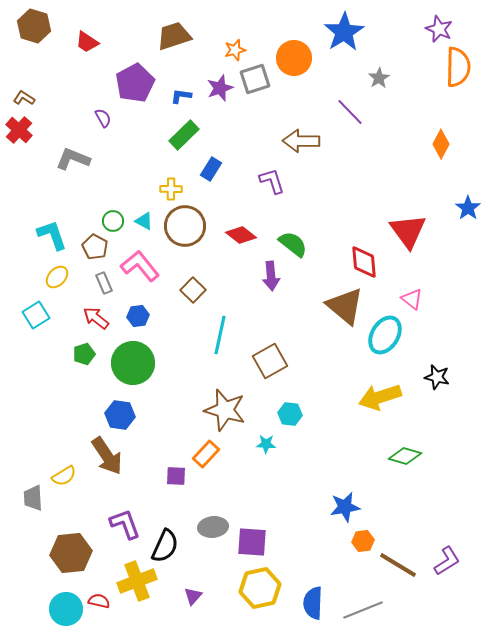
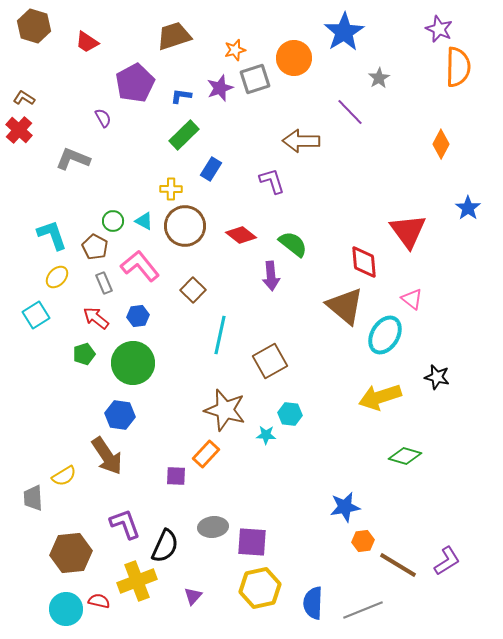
cyan star at (266, 444): moved 9 px up
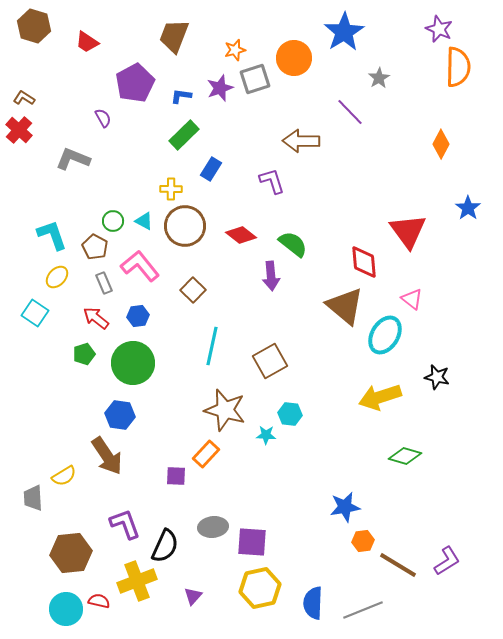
brown trapezoid at (174, 36): rotated 51 degrees counterclockwise
cyan square at (36, 315): moved 1 px left, 2 px up; rotated 24 degrees counterclockwise
cyan line at (220, 335): moved 8 px left, 11 px down
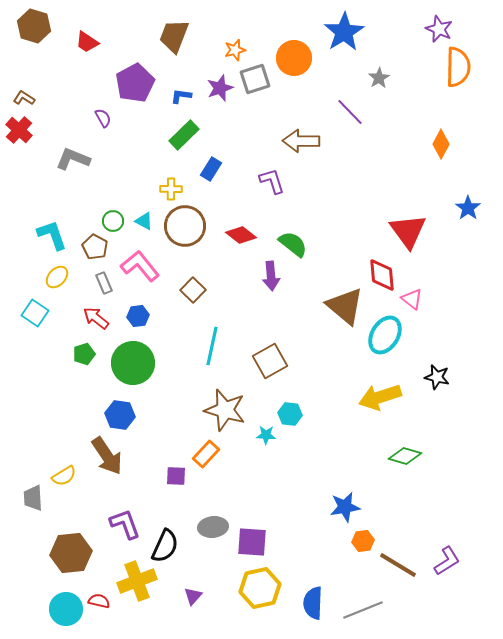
red diamond at (364, 262): moved 18 px right, 13 px down
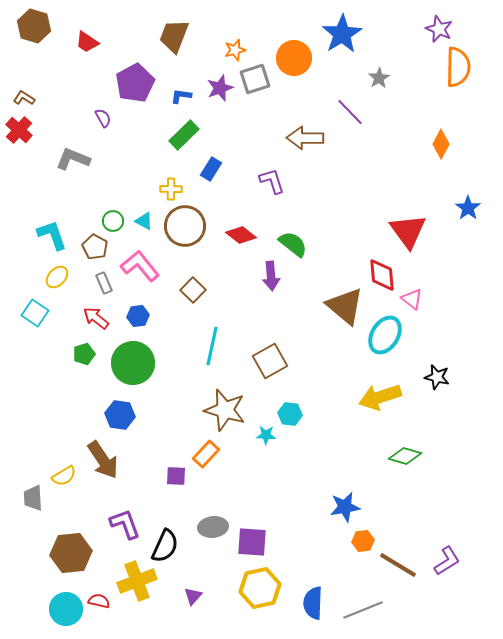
blue star at (344, 32): moved 2 px left, 2 px down
brown arrow at (301, 141): moved 4 px right, 3 px up
brown arrow at (107, 456): moved 4 px left, 4 px down
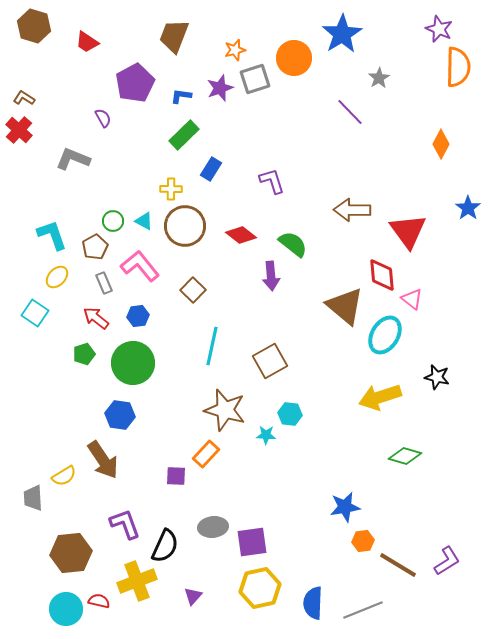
brown arrow at (305, 138): moved 47 px right, 72 px down
brown pentagon at (95, 247): rotated 15 degrees clockwise
purple square at (252, 542): rotated 12 degrees counterclockwise
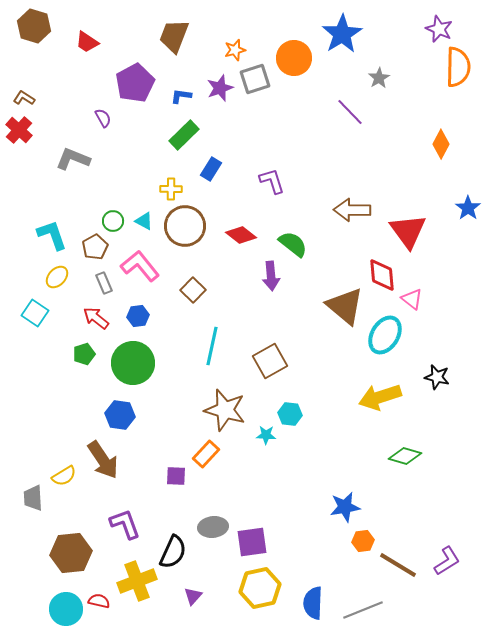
black semicircle at (165, 546): moved 8 px right, 6 px down
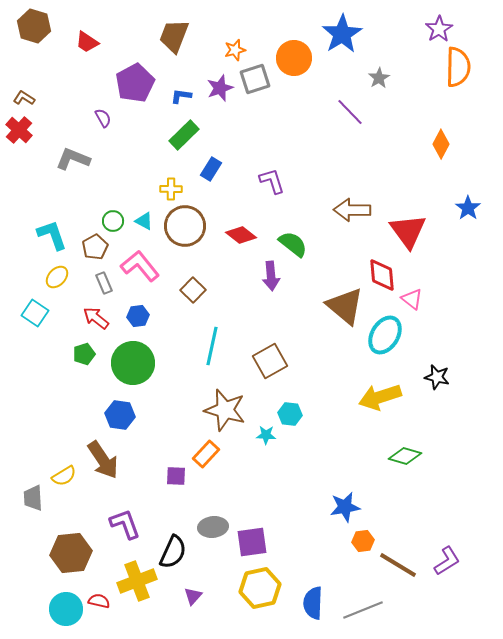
purple star at (439, 29): rotated 16 degrees clockwise
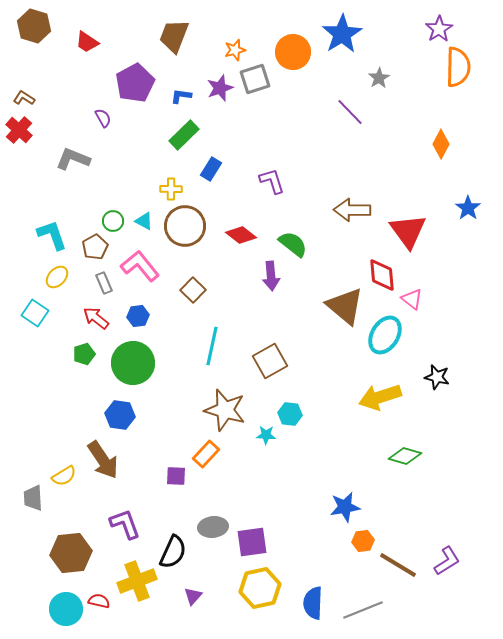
orange circle at (294, 58): moved 1 px left, 6 px up
